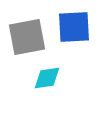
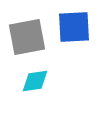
cyan diamond: moved 12 px left, 3 px down
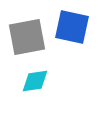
blue square: moved 2 px left; rotated 15 degrees clockwise
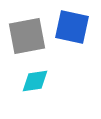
gray square: moved 1 px up
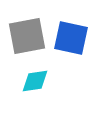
blue square: moved 1 px left, 11 px down
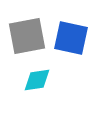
cyan diamond: moved 2 px right, 1 px up
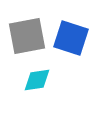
blue square: rotated 6 degrees clockwise
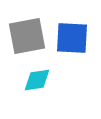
blue square: moved 1 px right; rotated 15 degrees counterclockwise
